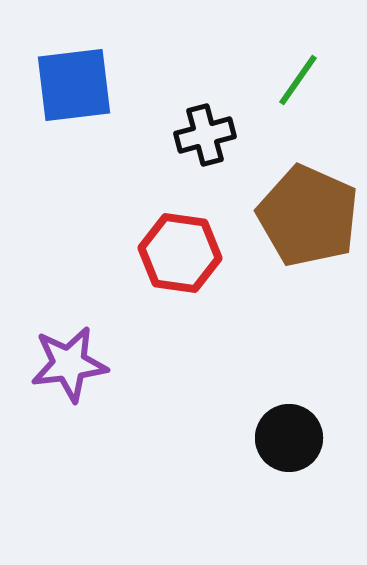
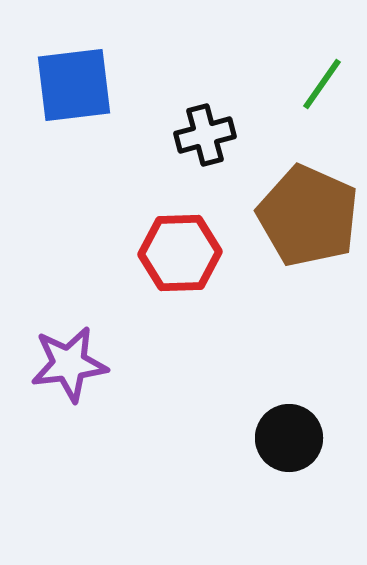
green line: moved 24 px right, 4 px down
red hexagon: rotated 10 degrees counterclockwise
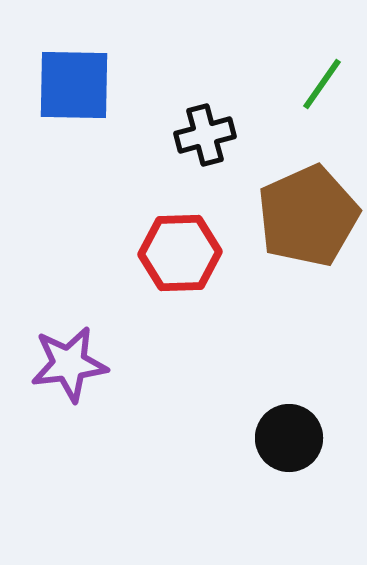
blue square: rotated 8 degrees clockwise
brown pentagon: rotated 24 degrees clockwise
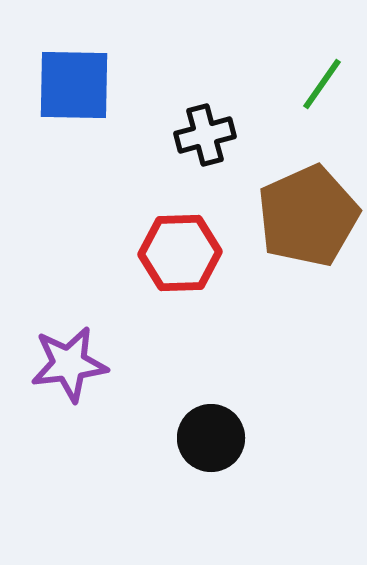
black circle: moved 78 px left
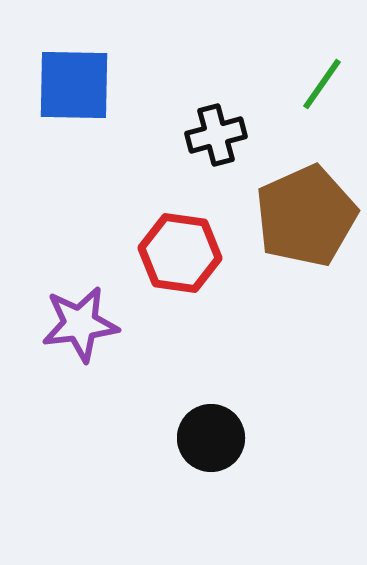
black cross: moved 11 px right
brown pentagon: moved 2 px left
red hexagon: rotated 10 degrees clockwise
purple star: moved 11 px right, 40 px up
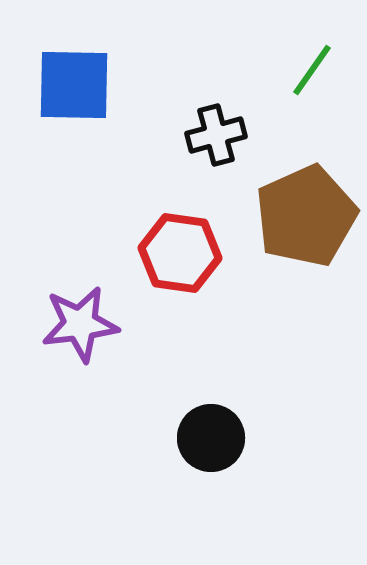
green line: moved 10 px left, 14 px up
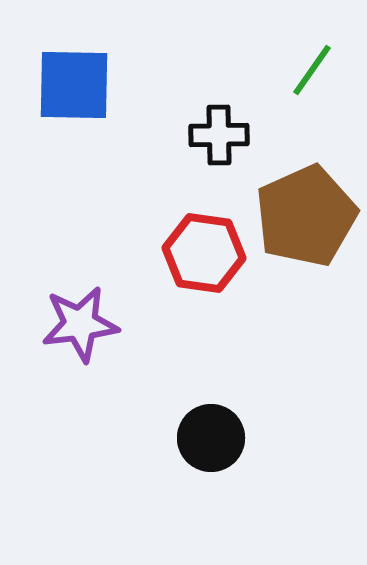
black cross: moved 3 px right; rotated 14 degrees clockwise
red hexagon: moved 24 px right
